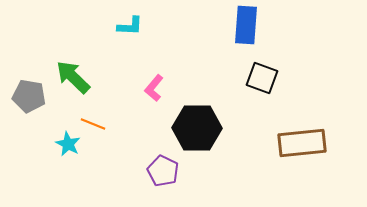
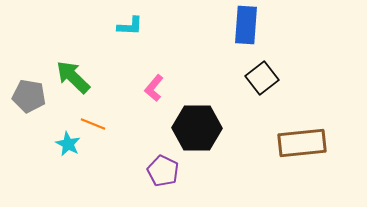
black square: rotated 32 degrees clockwise
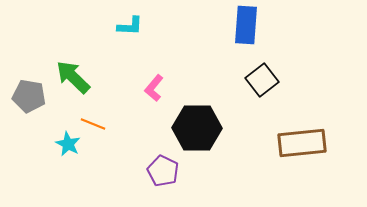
black square: moved 2 px down
